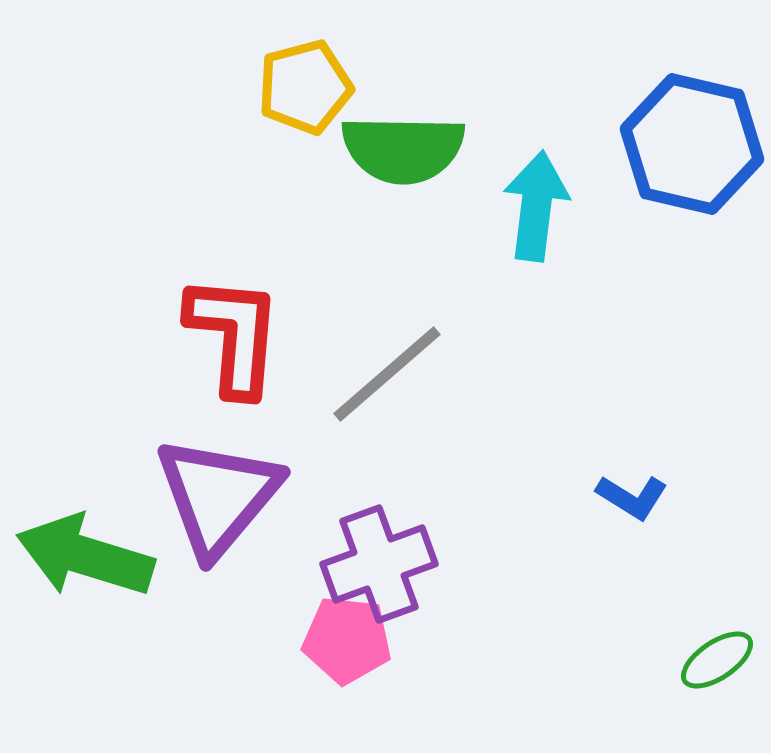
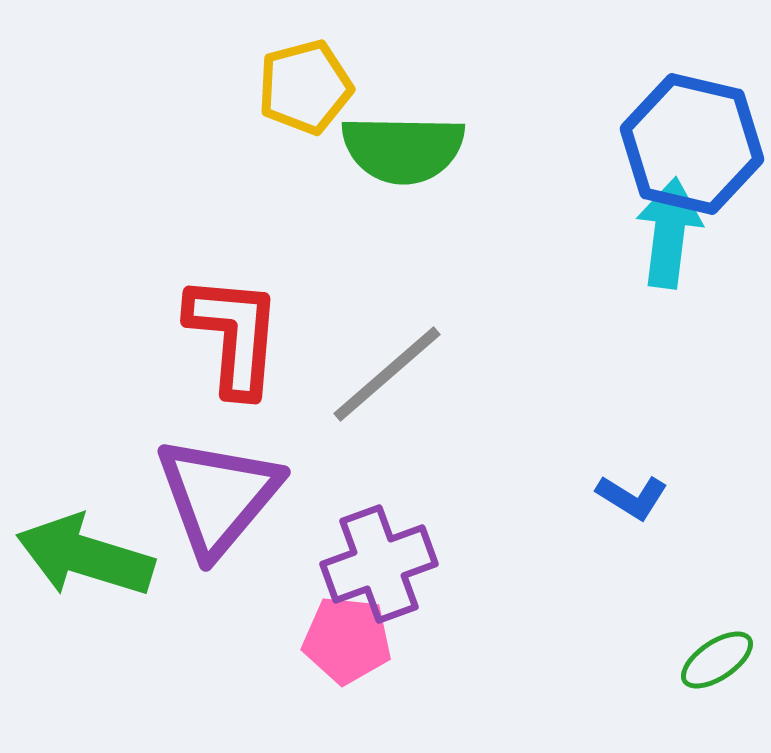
cyan arrow: moved 133 px right, 27 px down
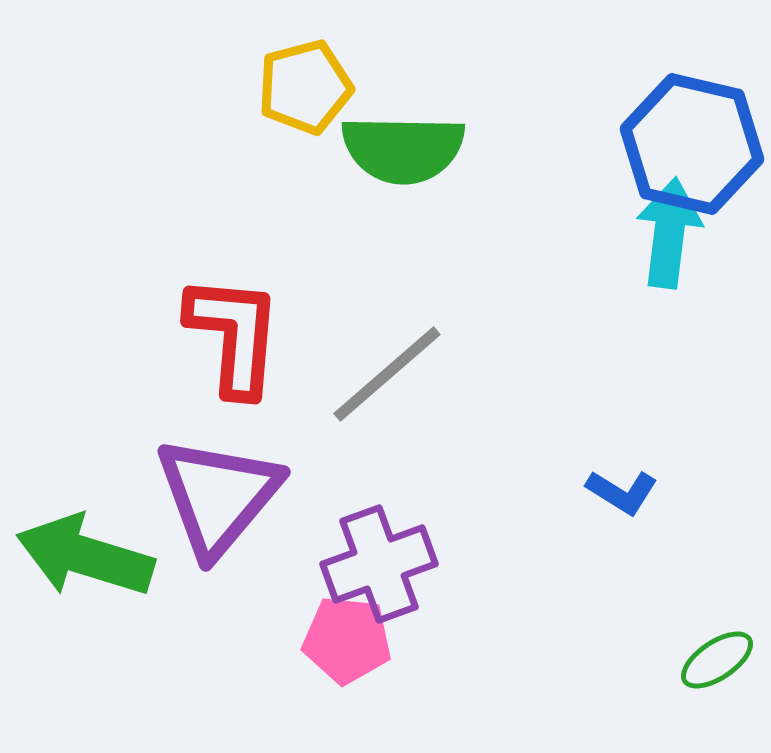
blue L-shape: moved 10 px left, 5 px up
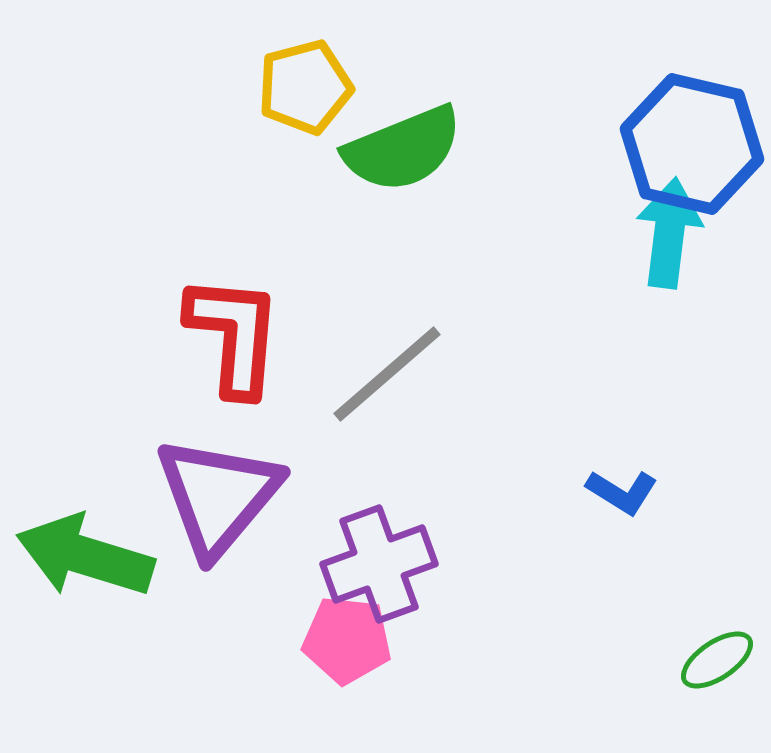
green semicircle: rotated 23 degrees counterclockwise
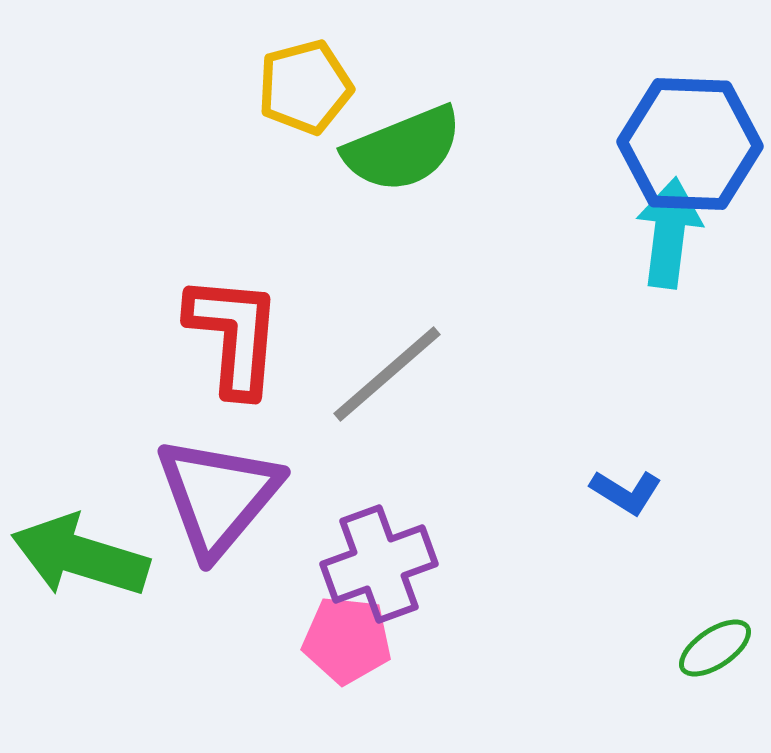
blue hexagon: moved 2 px left; rotated 11 degrees counterclockwise
blue L-shape: moved 4 px right
green arrow: moved 5 px left
green ellipse: moved 2 px left, 12 px up
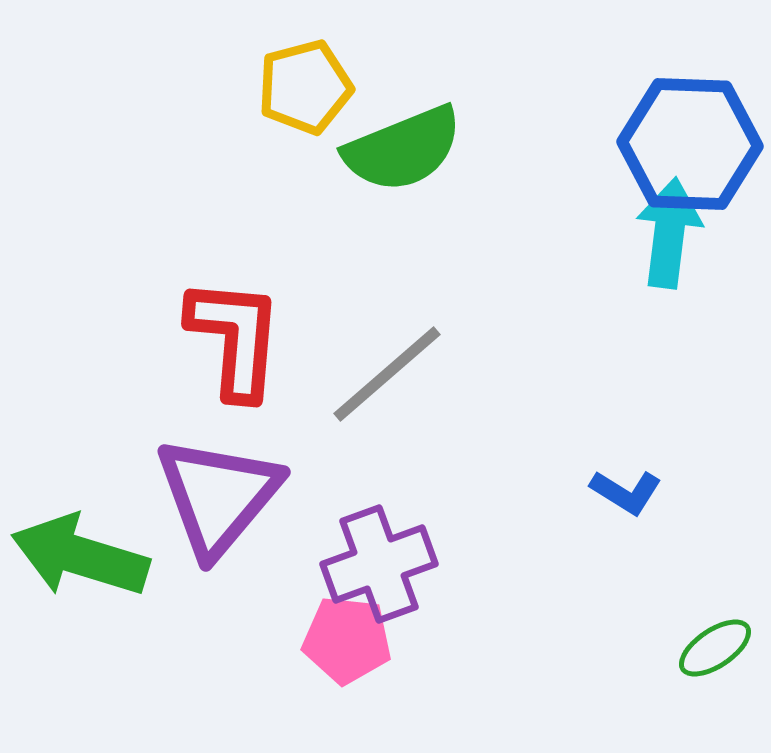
red L-shape: moved 1 px right, 3 px down
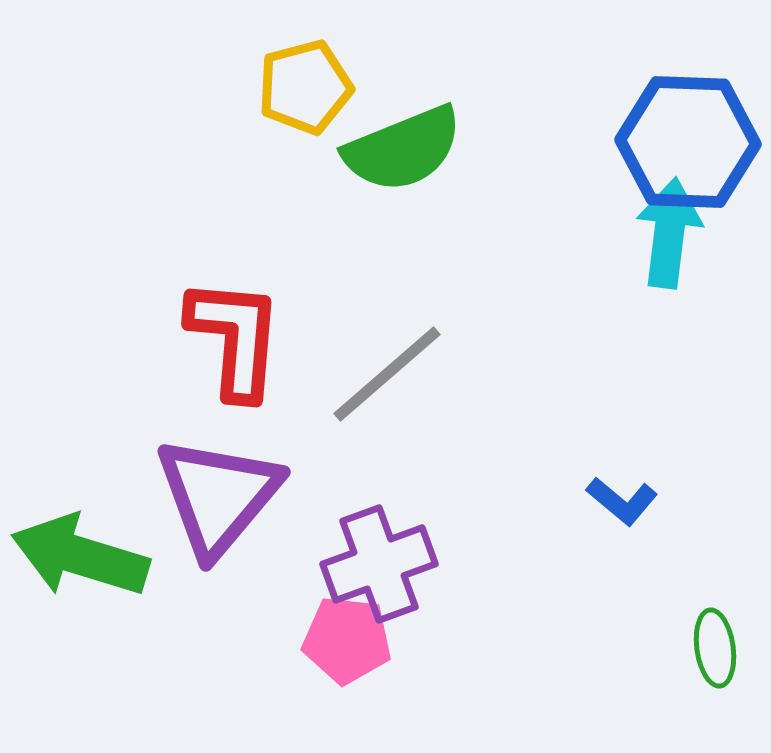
blue hexagon: moved 2 px left, 2 px up
blue L-shape: moved 4 px left, 9 px down; rotated 8 degrees clockwise
green ellipse: rotated 64 degrees counterclockwise
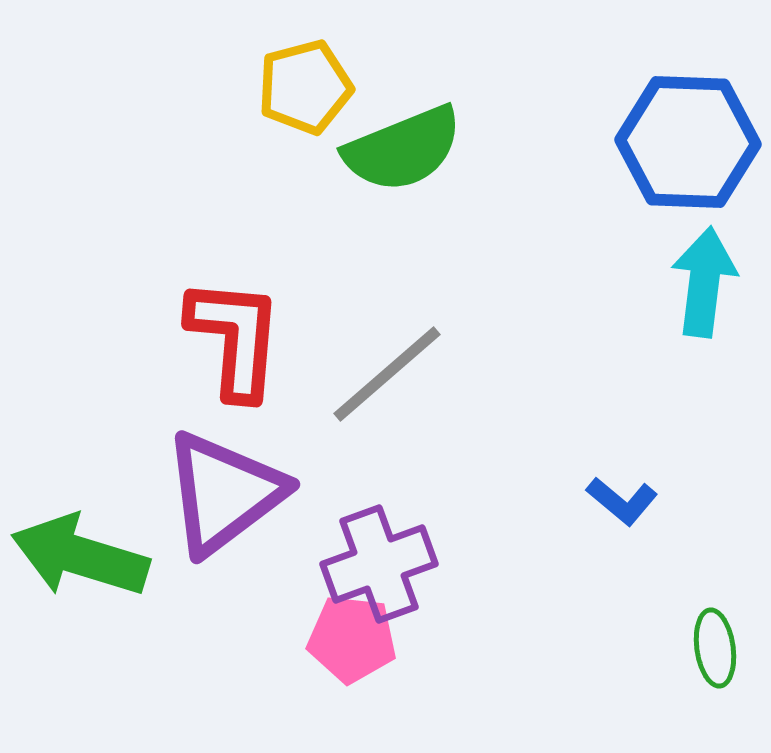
cyan arrow: moved 35 px right, 49 px down
purple triangle: moved 6 px right, 3 px up; rotated 13 degrees clockwise
pink pentagon: moved 5 px right, 1 px up
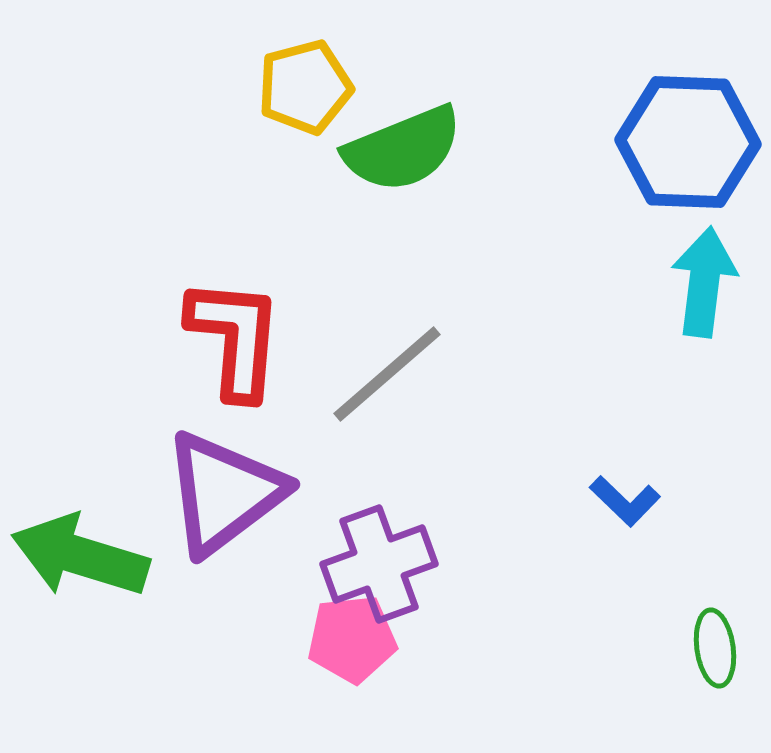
blue L-shape: moved 3 px right; rotated 4 degrees clockwise
pink pentagon: rotated 12 degrees counterclockwise
